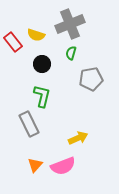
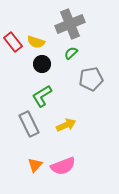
yellow semicircle: moved 7 px down
green semicircle: rotated 32 degrees clockwise
green L-shape: rotated 135 degrees counterclockwise
yellow arrow: moved 12 px left, 13 px up
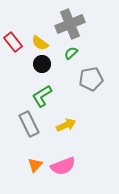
yellow semicircle: moved 4 px right, 1 px down; rotated 18 degrees clockwise
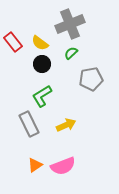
orange triangle: rotated 14 degrees clockwise
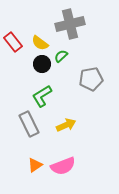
gray cross: rotated 8 degrees clockwise
green semicircle: moved 10 px left, 3 px down
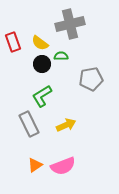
red rectangle: rotated 18 degrees clockwise
green semicircle: rotated 40 degrees clockwise
